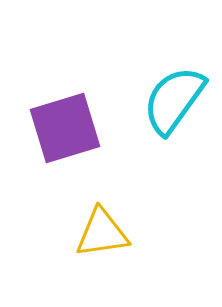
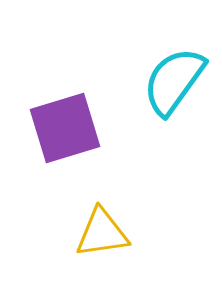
cyan semicircle: moved 19 px up
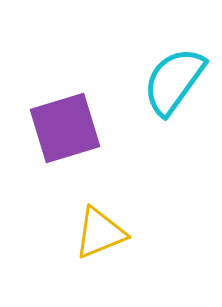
yellow triangle: moved 2 px left; rotated 14 degrees counterclockwise
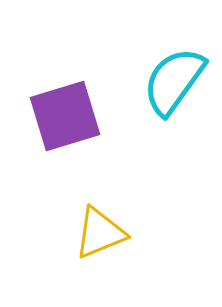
purple square: moved 12 px up
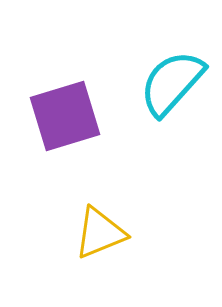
cyan semicircle: moved 2 px left, 2 px down; rotated 6 degrees clockwise
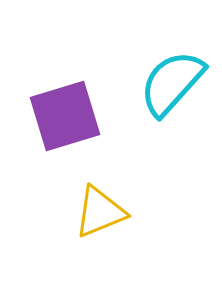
yellow triangle: moved 21 px up
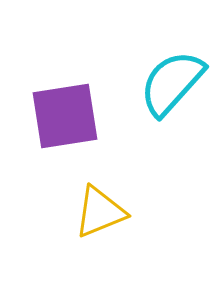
purple square: rotated 8 degrees clockwise
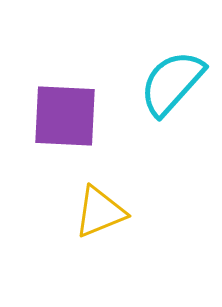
purple square: rotated 12 degrees clockwise
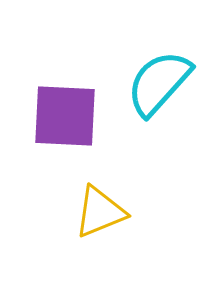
cyan semicircle: moved 13 px left
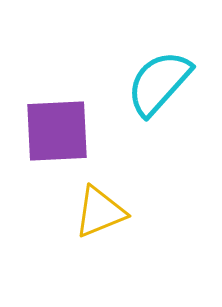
purple square: moved 8 px left, 15 px down; rotated 6 degrees counterclockwise
